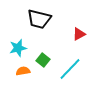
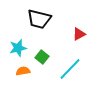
green square: moved 1 px left, 3 px up
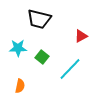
red triangle: moved 2 px right, 2 px down
cyan star: rotated 12 degrees clockwise
orange semicircle: moved 3 px left, 15 px down; rotated 112 degrees clockwise
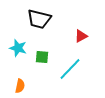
cyan star: rotated 18 degrees clockwise
green square: rotated 32 degrees counterclockwise
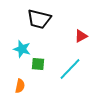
cyan star: moved 4 px right, 1 px down
green square: moved 4 px left, 7 px down
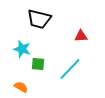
red triangle: rotated 24 degrees clockwise
orange semicircle: moved 1 px right, 1 px down; rotated 72 degrees counterclockwise
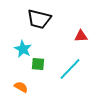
cyan star: moved 1 px right; rotated 12 degrees clockwise
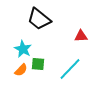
black trapezoid: rotated 25 degrees clockwise
orange semicircle: moved 17 px up; rotated 104 degrees clockwise
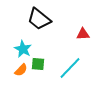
red triangle: moved 2 px right, 2 px up
cyan line: moved 1 px up
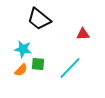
cyan star: rotated 18 degrees counterclockwise
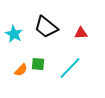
black trapezoid: moved 7 px right, 8 px down
red triangle: moved 2 px left, 1 px up
cyan star: moved 9 px left, 15 px up; rotated 18 degrees clockwise
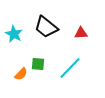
orange semicircle: moved 4 px down
